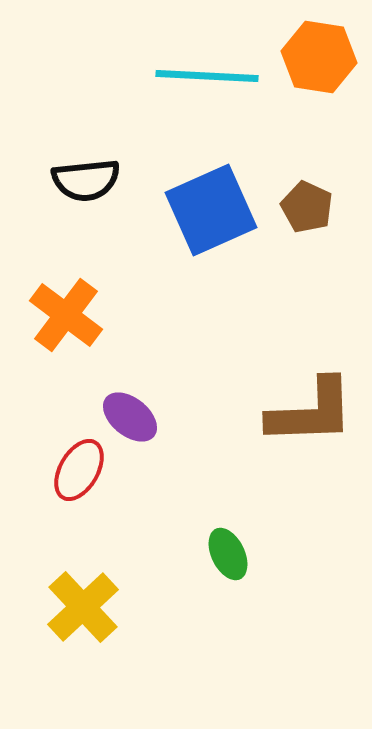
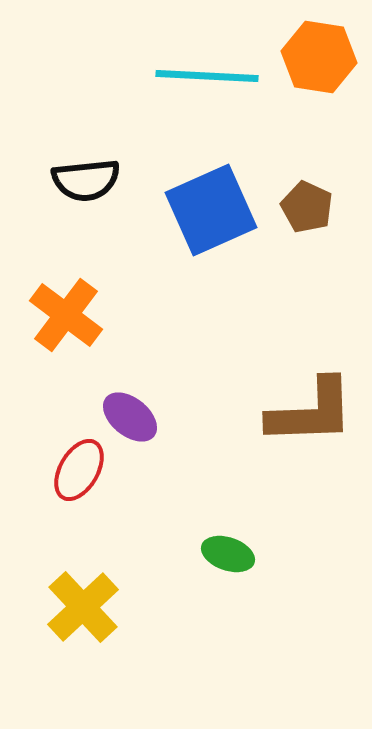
green ellipse: rotated 45 degrees counterclockwise
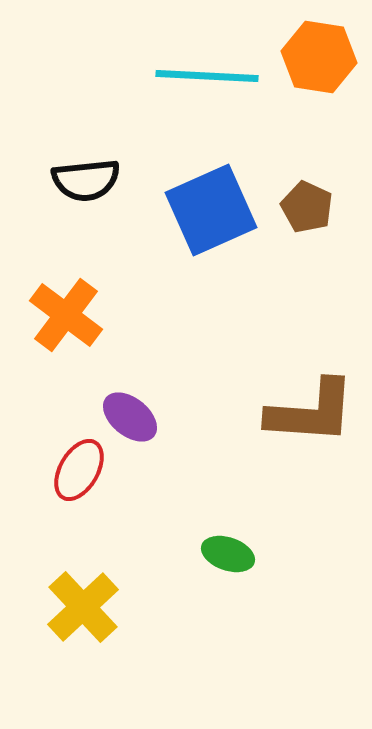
brown L-shape: rotated 6 degrees clockwise
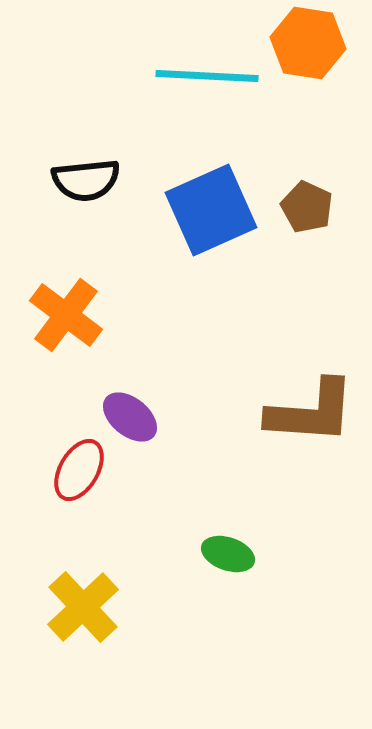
orange hexagon: moved 11 px left, 14 px up
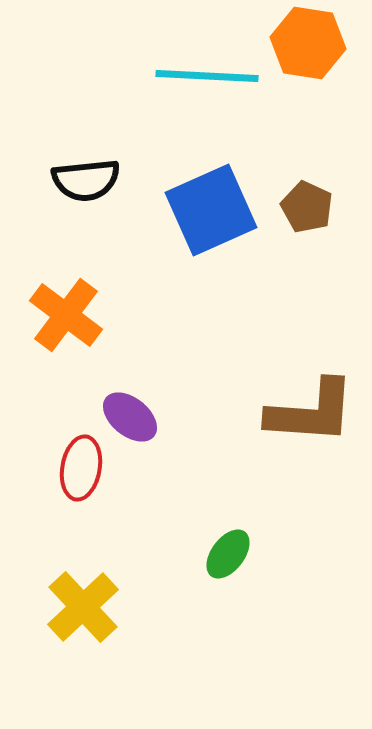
red ellipse: moved 2 px right, 2 px up; rotated 20 degrees counterclockwise
green ellipse: rotated 72 degrees counterclockwise
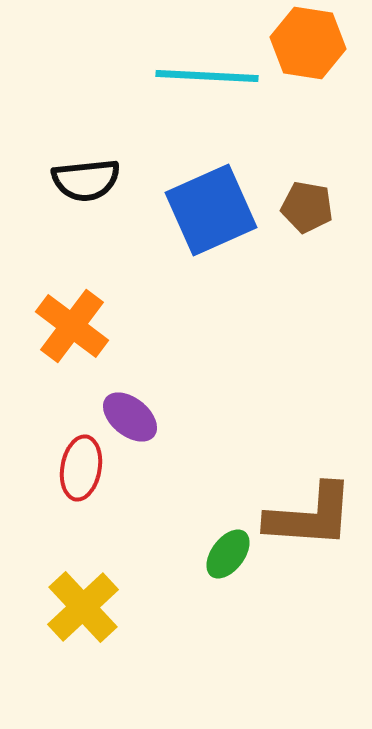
brown pentagon: rotated 15 degrees counterclockwise
orange cross: moved 6 px right, 11 px down
brown L-shape: moved 1 px left, 104 px down
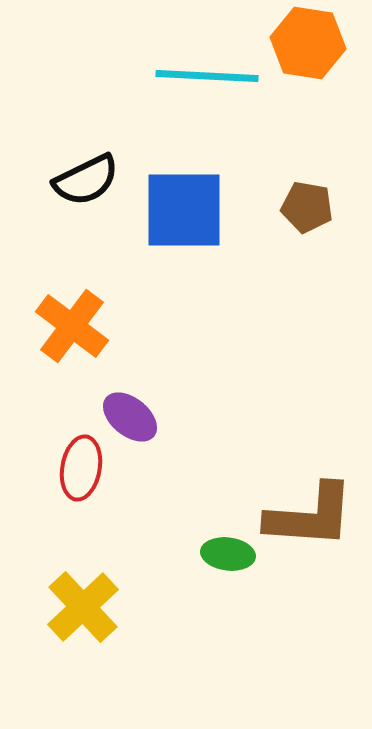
black semicircle: rotated 20 degrees counterclockwise
blue square: moved 27 px left; rotated 24 degrees clockwise
green ellipse: rotated 60 degrees clockwise
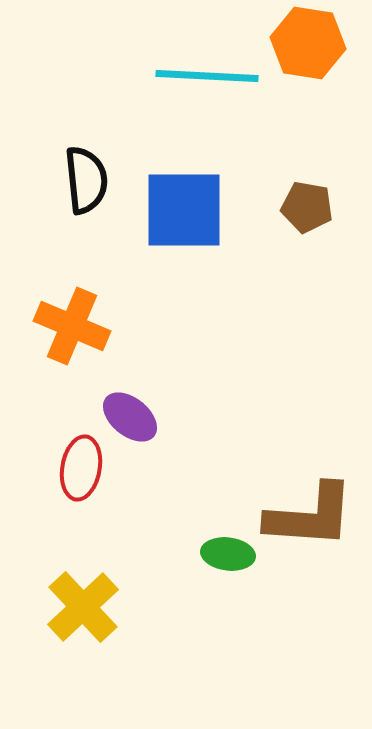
black semicircle: rotated 70 degrees counterclockwise
orange cross: rotated 14 degrees counterclockwise
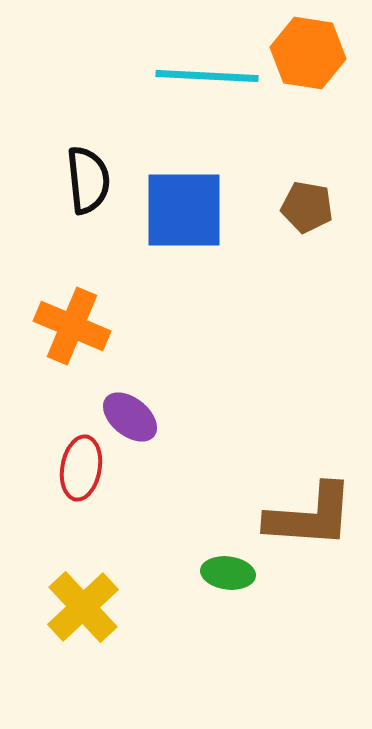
orange hexagon: moved 10 px down
black semicircle: moved 2 px right
green ellipse: moved 19 px down
